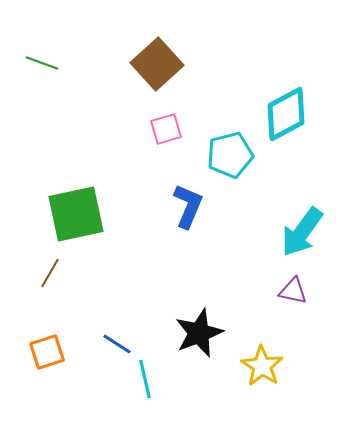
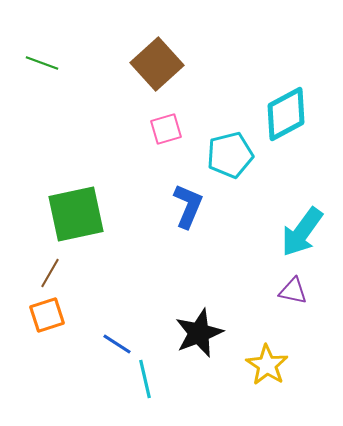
orange square: moved 37 px up
yellow star: moved 5 px right, 1 px up
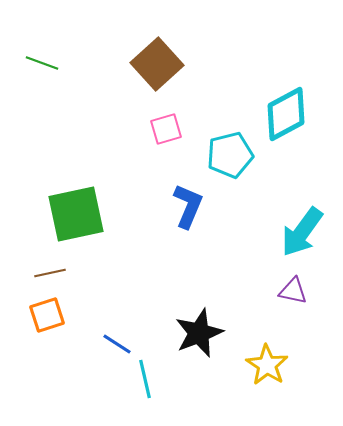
brown line: rotated 48 degrees clockwise
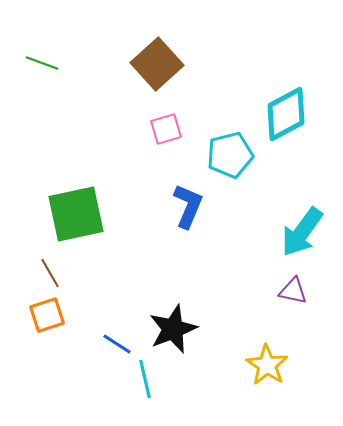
brown line: rotated 72 degrees clockwise
black star: moved 26 px left, 4 px up
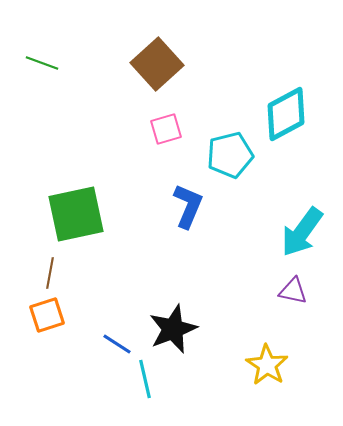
brown line: rotated 40 degrees clockwise
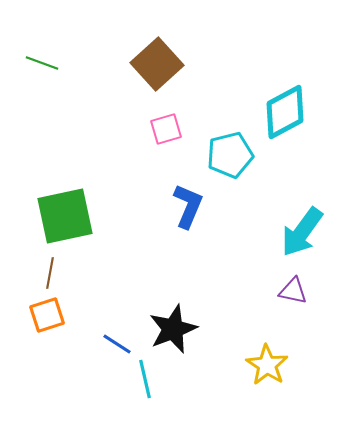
cyan diamond: moved 1 px left, 2 px up
green square: moved 11 px left, 2 px down
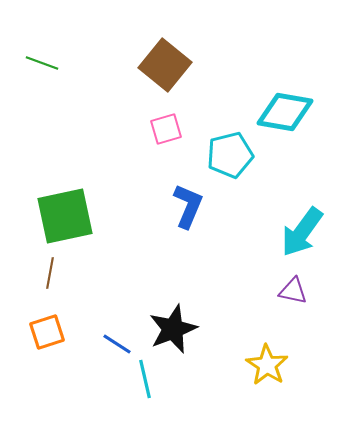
brown square: moved 8 px right, 1 px down; rotated 9 degrees counterclockwise
cyan diamond: rotated 38 degrees clockwise
orange square: moved 17 px down
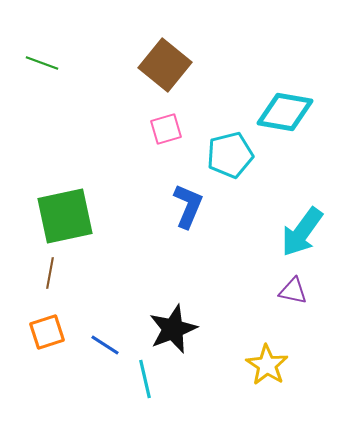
blue line: moved 12 px left, 1 px down
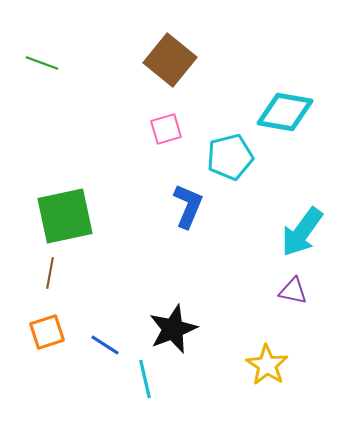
brown square: moved 5 px right, 5 px up
cyan pentagon: moved 2 px down
